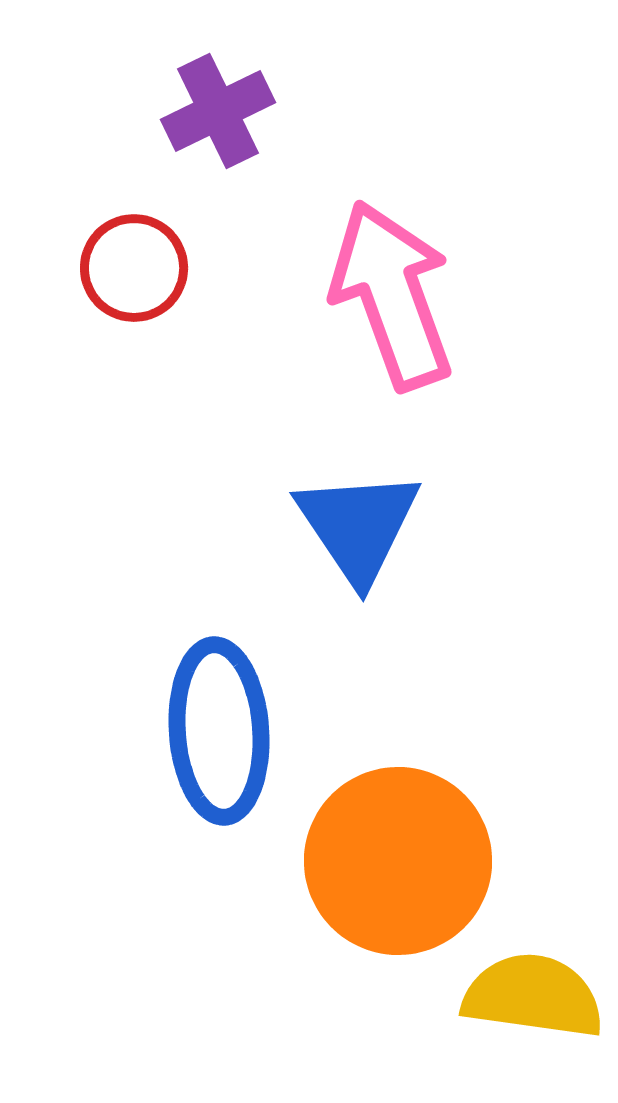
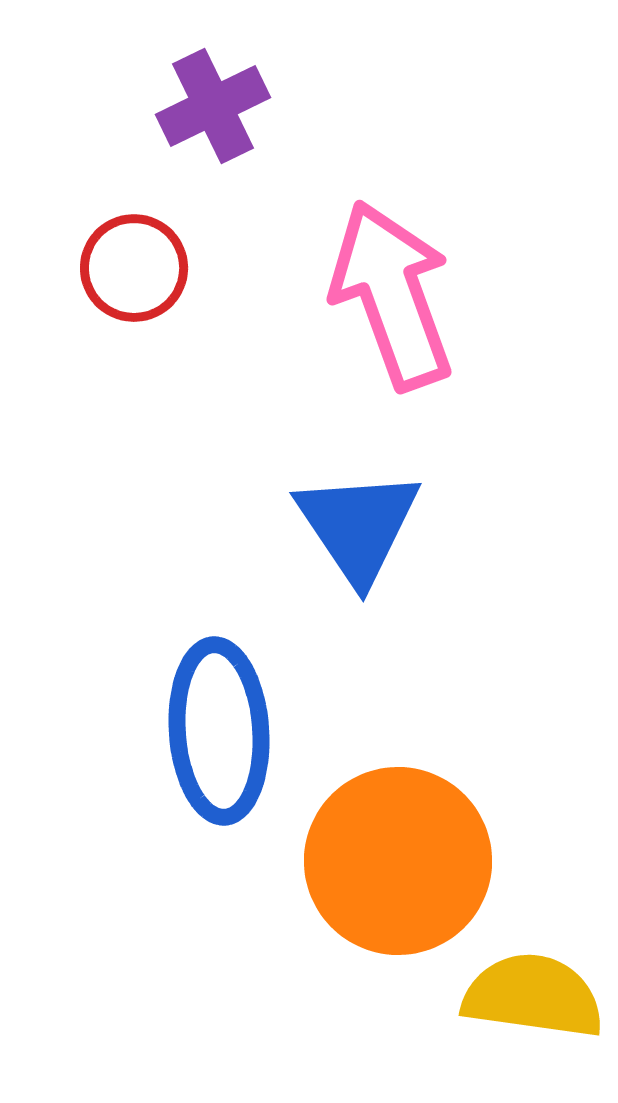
purple cross: moved 5 px left, 5 px up
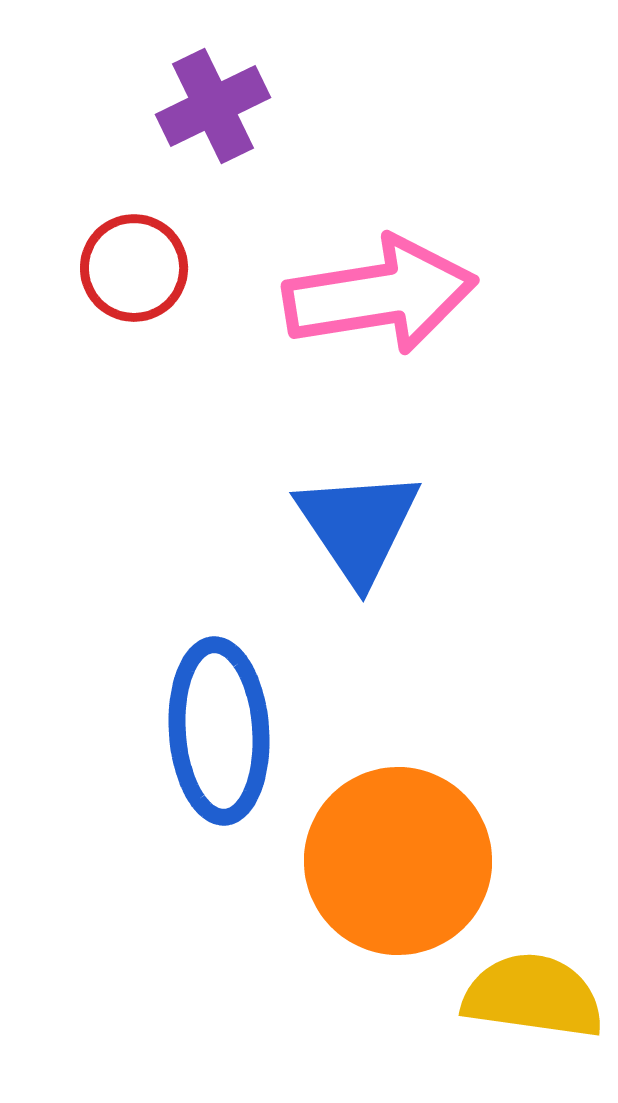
pink arrow: moved 12 px left; rotated 101 degrees clockwise
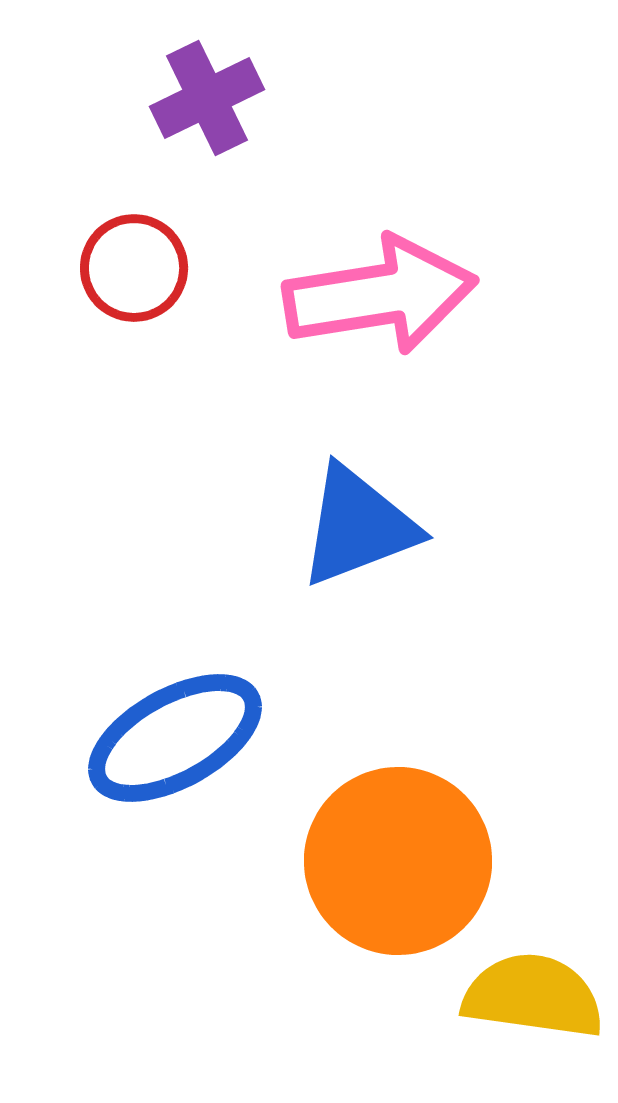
purple cross: moved 6 px left, 8 px up
blue triangle: rotated 43 degrees clockwise
blue ellipse: moved 44 px left, 7 px down; rotated 65 degrees clockwise
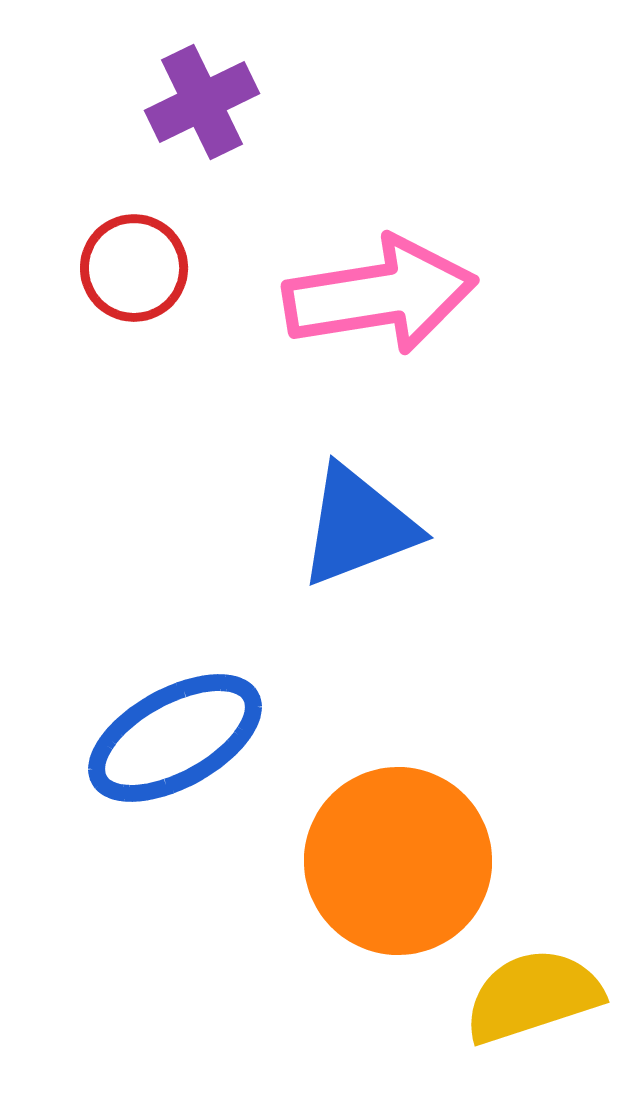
purple cross: moved 5 px left, 4 px down
yellow semicircle: rotated 26 degrees counterclockwise
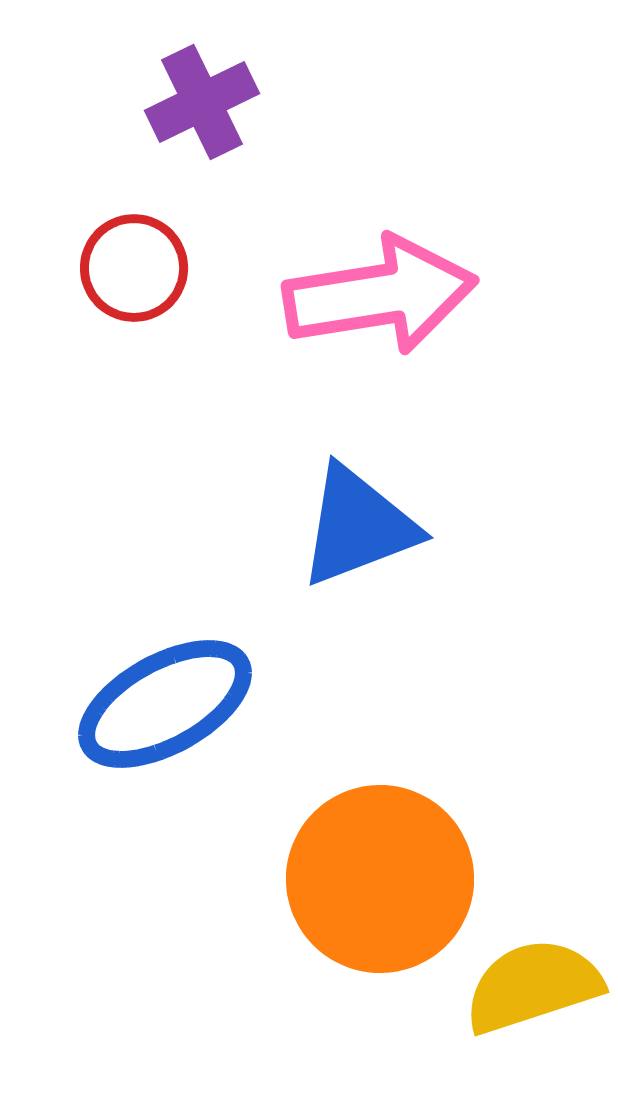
blue ellipse: moved 10 px left, 34 px up
orange circle: moved 18 px left, 18 px down
yellow semicircle: moved 10 px up
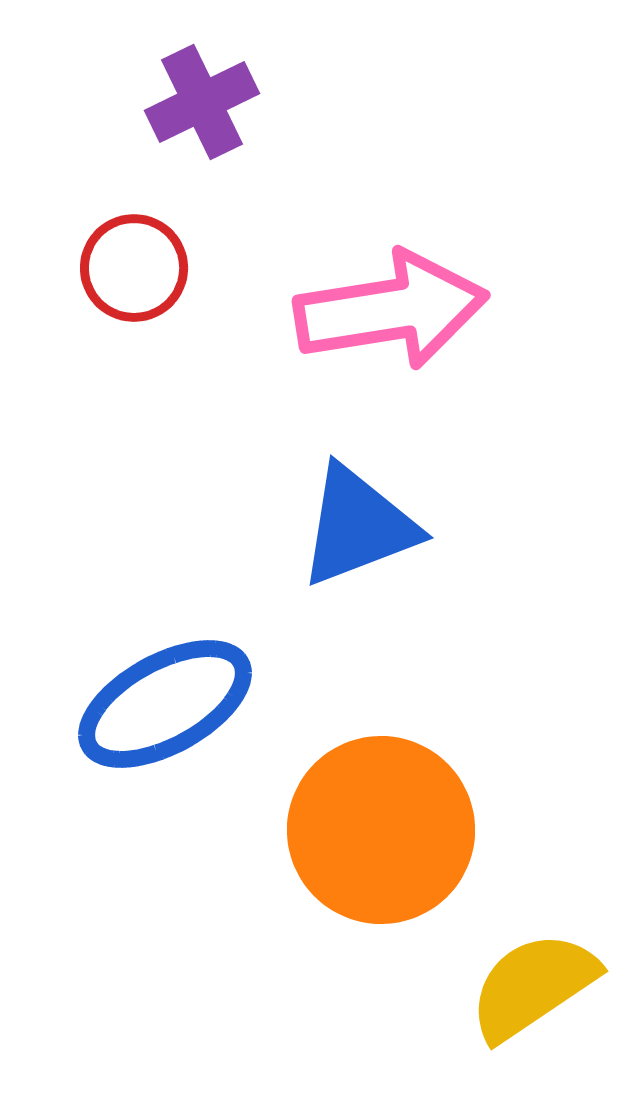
pink arrow: moved 11 px right, 15 px down
orange circle: moved 1 px right, 49 px up
yellow semicircle: rotated 16 degrees counterclockwise
